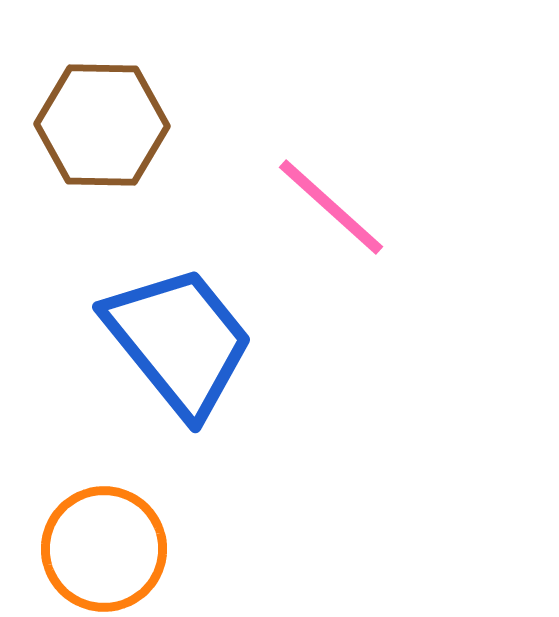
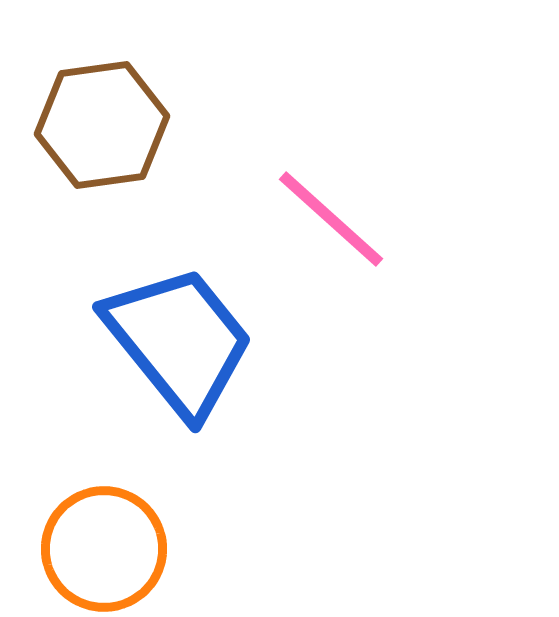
brown hexagon: rotated 9 degrees counterclockwise
pink line: moved 12 px down
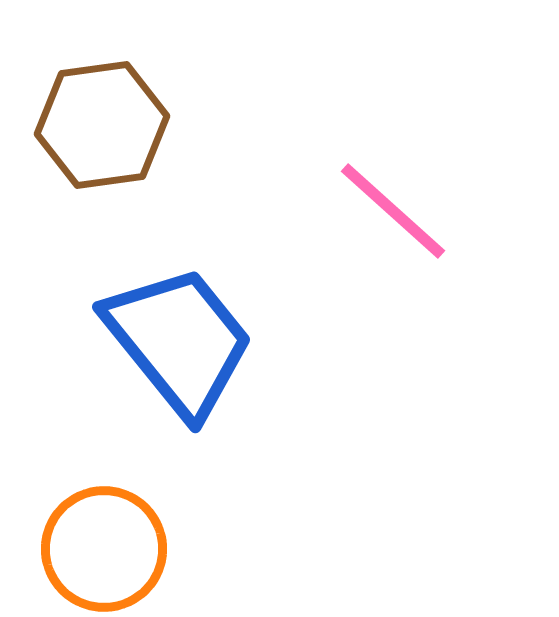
pink line: moved 62 px right, 8 px up
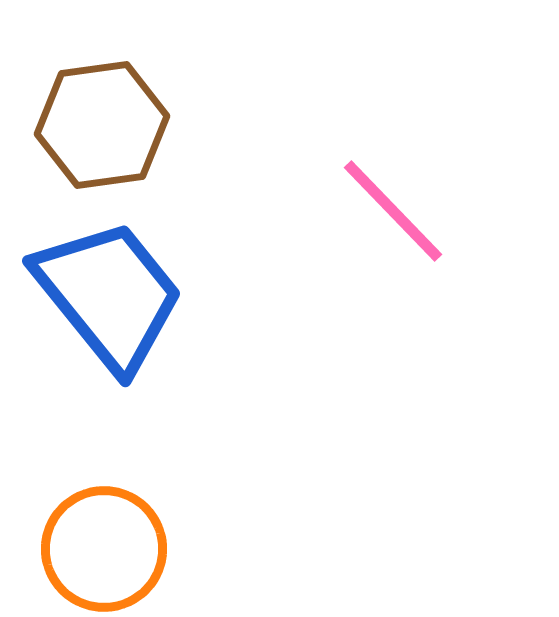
pink line: rotated 4 degrees clockwise
blue trapezoid: moved 70 px left, 46 px up
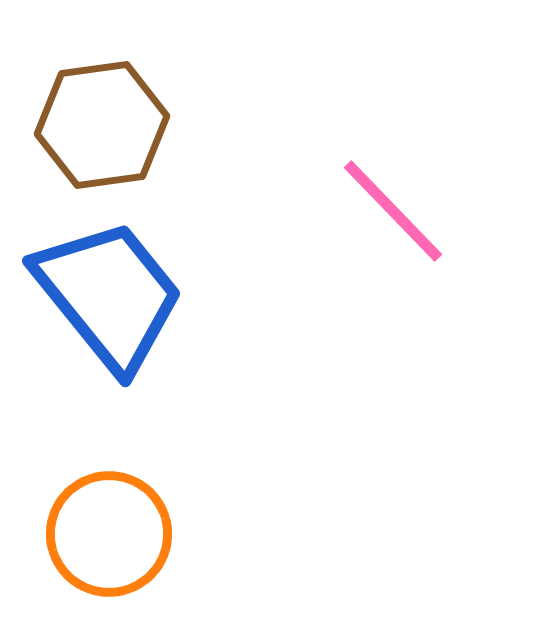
orange circle: moved 5 px right, 15 px up
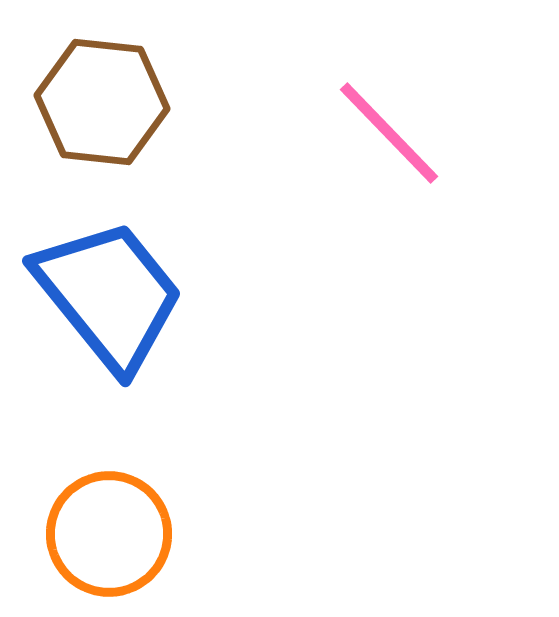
brown hexagon: moved 23 px up; rotated 14 degrees clockwise
pink line: moved 4 px left, 78 px up
